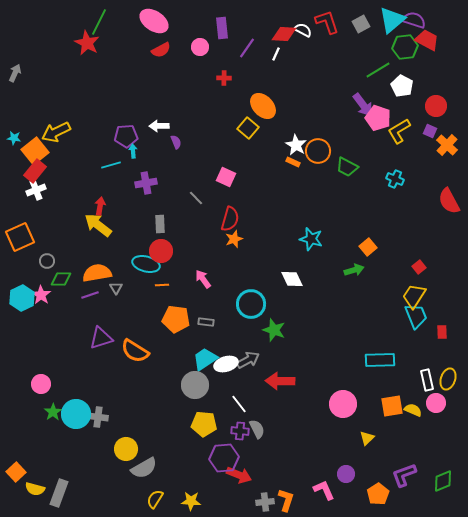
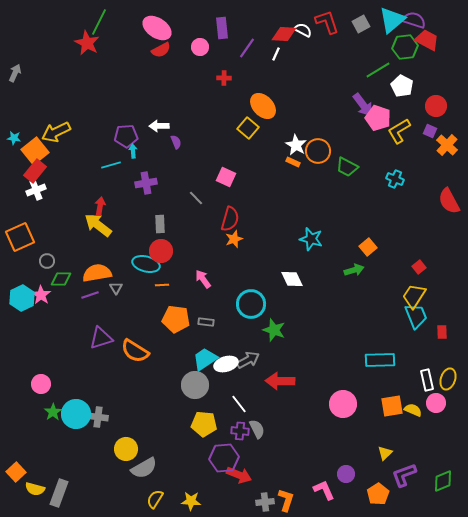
pink ellipse at (154, 21): moved 3 px right, 7 px down
yellow triangle at (367, 438): moved 18 px right, 15 px down
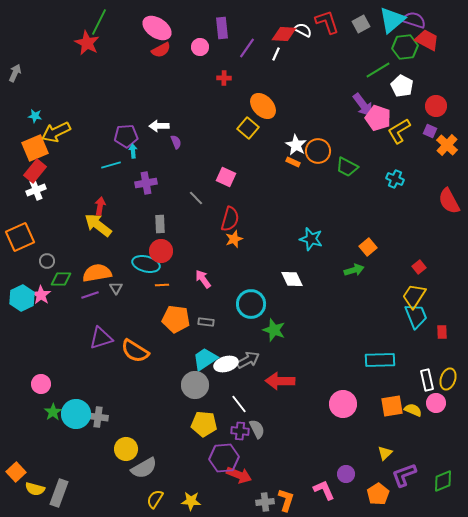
cyan star at (14, 138): moved 21 px right, 22 px up
orange square at (35, 151): moved 3 px up; rotated 16 degrees clockwise
